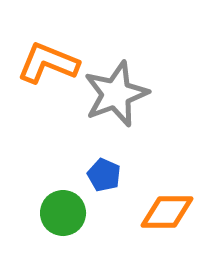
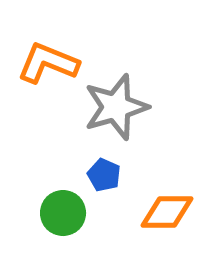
gray star: moved 13 px down; rotated 4 degrees clockwise
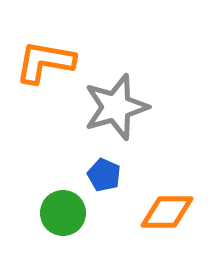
orange L-shape: moved 3 px left, 1 px up; rotated 12 degrees counterclockwise
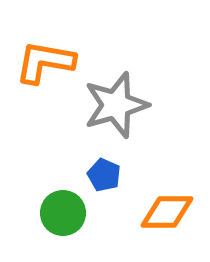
gray star: moved 2 px up
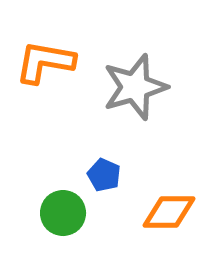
gray star: moved 19 px right, 18 px up
orange diamond: moved 2 px right
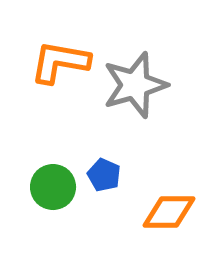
orange L-shape: moved 15 px right
gray star: moved 2 px up
green circle: moved 10 px left, 26 px up
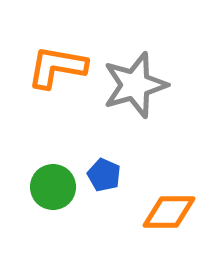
orange L-shape: moved 3 px left, 5 px down
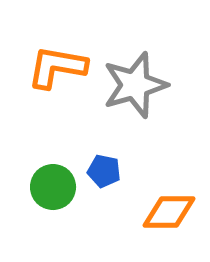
blue pentagon: moved 4 px up; rotated 12 degrees counterclockwise
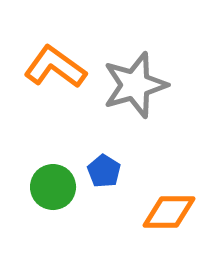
orange L-shape: moved 2 px left; rotated 26 degrees clockwise
blue pentagon: rotated 20 degrees clockwise
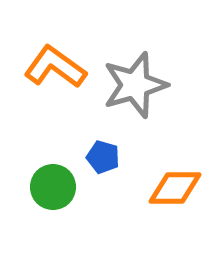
blue pentagon: moved 1 px left, 14 px up; rotated 16 degrees counterclockwise
orange diamond: moved 6 px right, 24 px up
